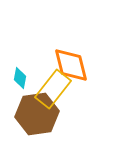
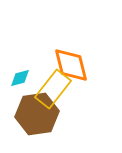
cyan diamond: rotated 65 degrees clockwise
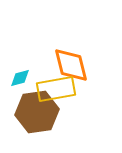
yellow rectangle: moved 3 px right; rotated 42 degrees clockwise
brown hexagon: moved 2 px up
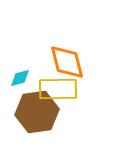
orange diamond: moved 4 px left, 3 px up
yellow rectangle: moved 2 px right; rotated 9 degrees clockwise
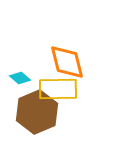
cyan diamond: rotated 55 degrees clockwise
brown hexagon: rotated 15 degrees counterclockwise
